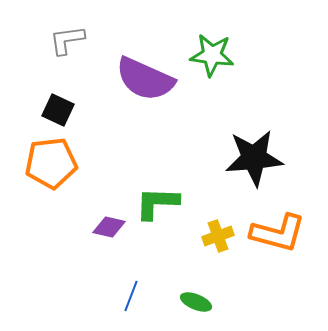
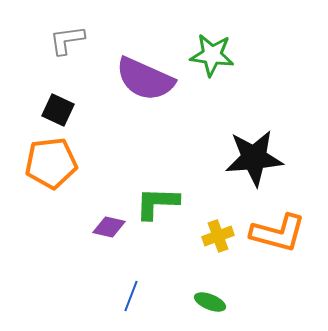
green ellipse: moved 14 px right
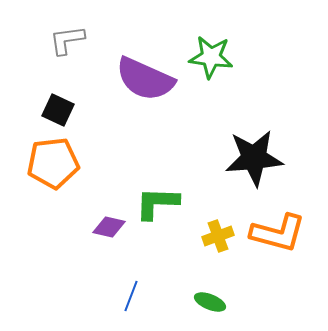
green star: moved 1 px left, 2 px down
orange pentagon: moved 2 px right
